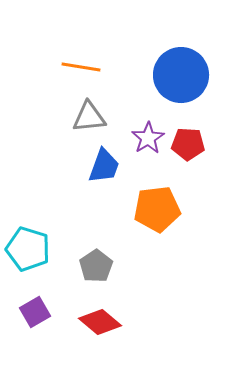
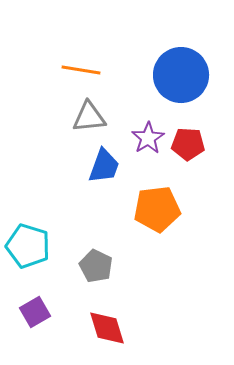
orange line: moved 3 px down
cyan pentagon: moved 3 px up
gray pentagon: rotated 12 degrees counterclockwise
red diamond: moved 7 px right, 6 px down; rotated 33 degrees clockwise
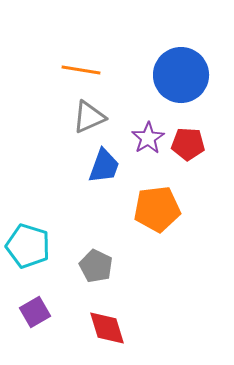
gray triangle: rotated 18 degrees counterclockwise
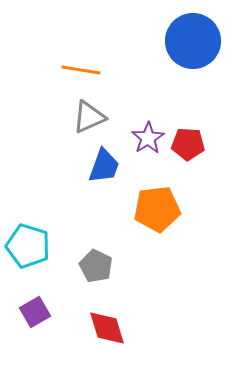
blue circle: moved 12 px right, 34 px up
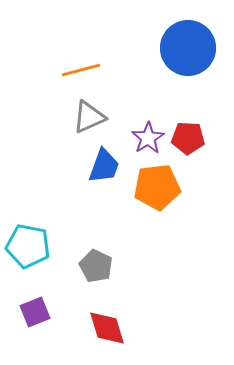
blue circle: moved 5 px left, 7 px down
orange line: rotated 24 degrees counterclockwise
red pentagon: moved 6 px up
orange pentagon: moved 22 px up
cyan pentagon: rotated 6 degrees counterclockwise
purple square: rotated 8 degrees clockwise
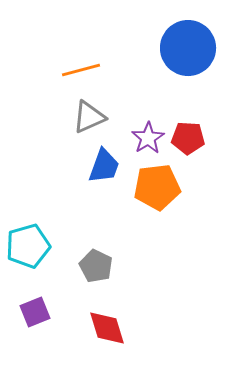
cyan pentagon: rotated 27 degrees counterclockwise
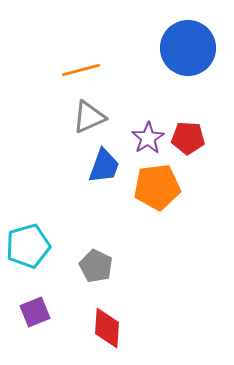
red diamond: rotated 21 degrees clockwise
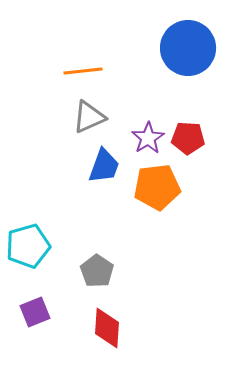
orange line: moved 2 px right, 1 px down; rotated 9 degrees clockwise
gray pentagon: moved 1 px right, 5 px down; rotated 8 degrees clockwise
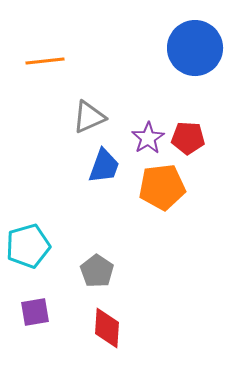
blue circle: moved 7 px right
orange line: moved 38 px left, 10 px up
orange pentagon: moved 5 px right
purple square: rotated 12 degrees clockwise
